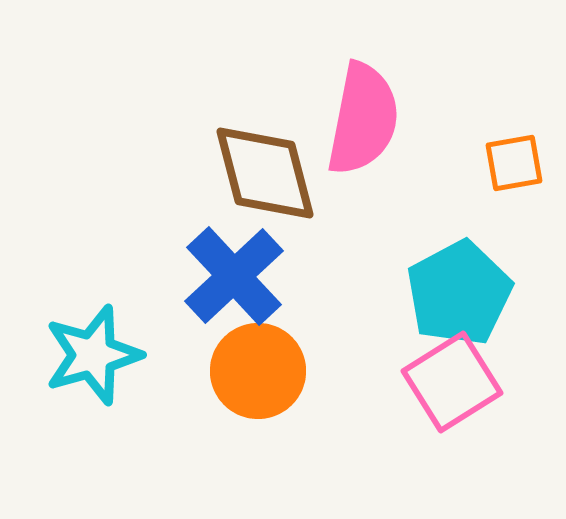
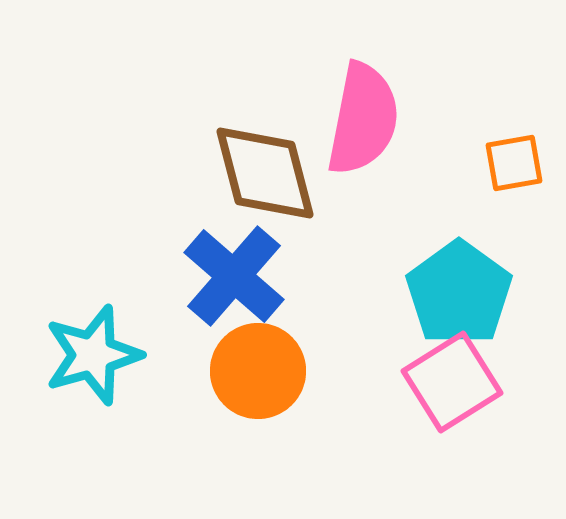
blue cross: rotated 6 degrees counterclockwise
cyan pentagon: rotated 8 degrees counterclockwise
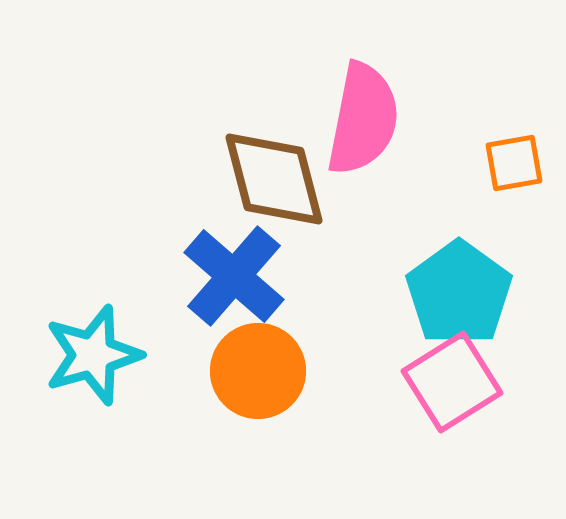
brown diamond: moved 9 px right, 6 px down
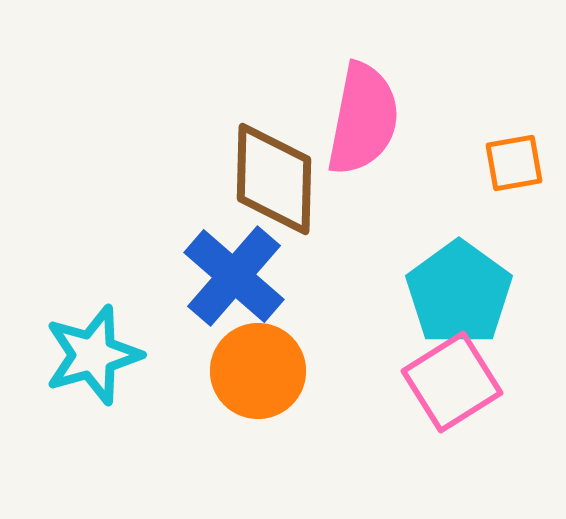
brown diamond: rotated 16 degrees clockwise
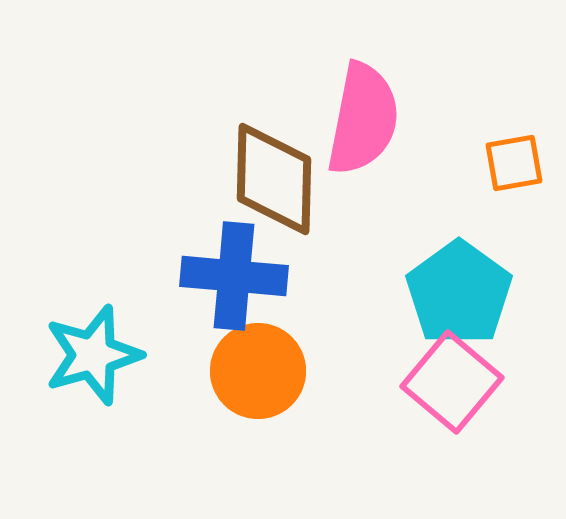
blue cross: rotated 36 degrees counterclockwise
pink square: rotated 18 degrees counterclockwise
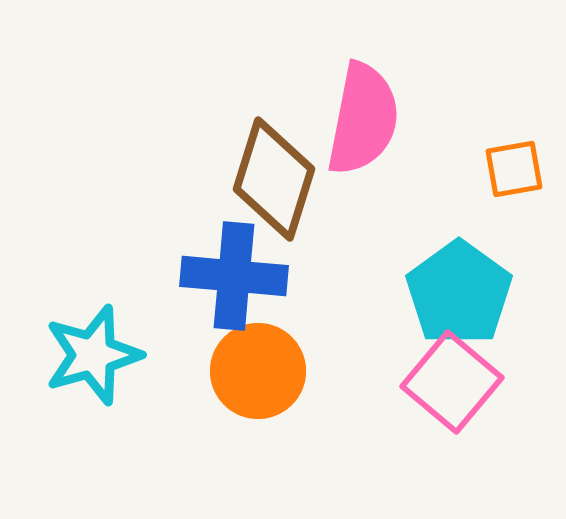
orange square: moved 6 px down
brown diamond: rotated 16 degrees clockwise
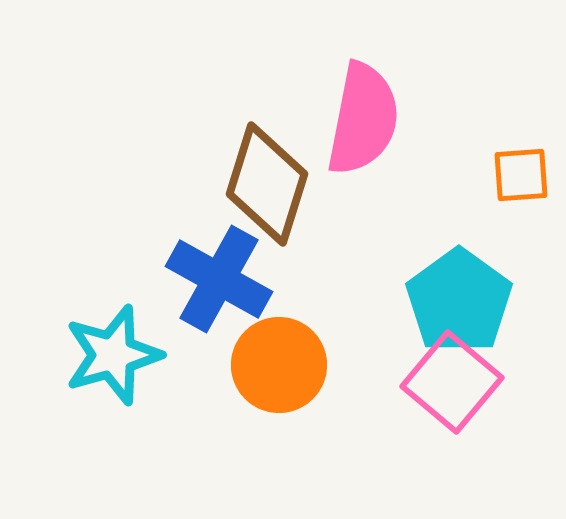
orange square: moved 7 px right, 6 px down; rotated 6 degrees clockwise
brown diamond: moved 7 px left, 5 px down
blue cross: moved 15 px left, 3 px down; rotated 24 degrees clockwise
cyan pentagon: moved 8 px down
cyan star: moved 20 px right
orange circle: moved 21 px right, 6 px up
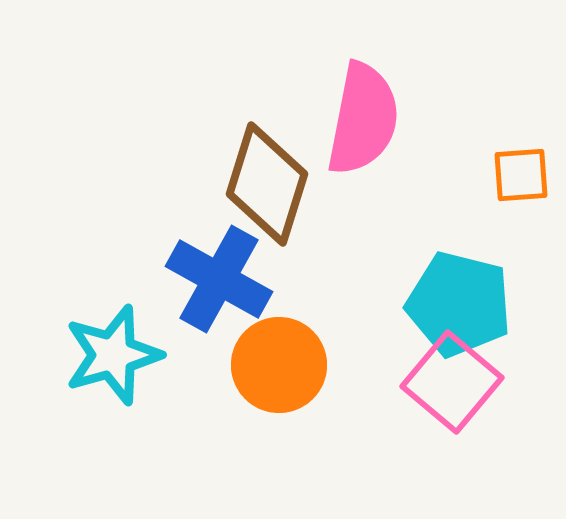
cyan pentagon: moved 3 px down; rotated 22 degrees counterclockwise
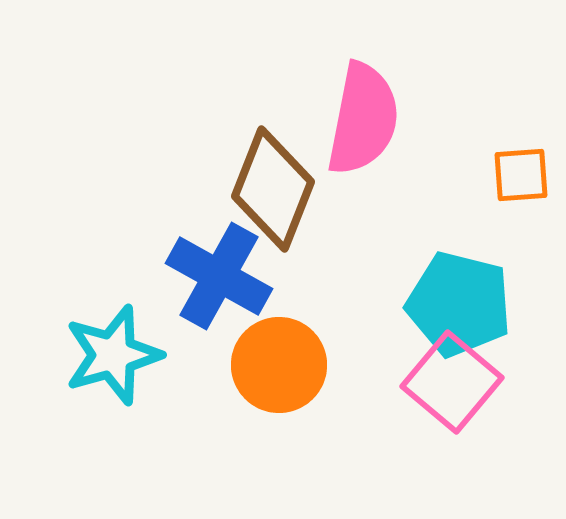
brown diamond: moved 6 px right, 5 px down; rotated 4 degrees clockwise
blue cross: moved 3 px up
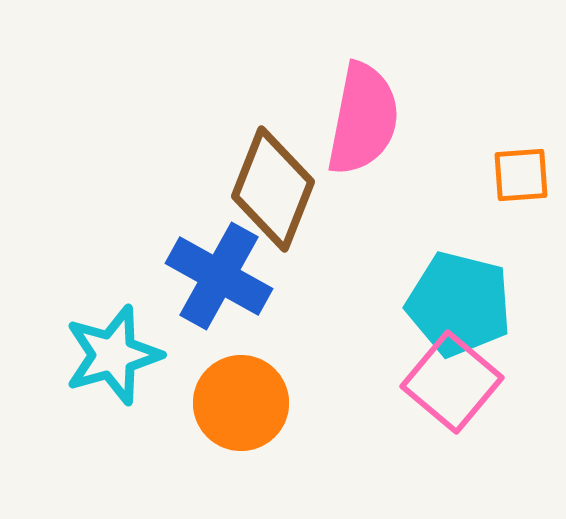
orange circle: moved 38 px left, 38 px down
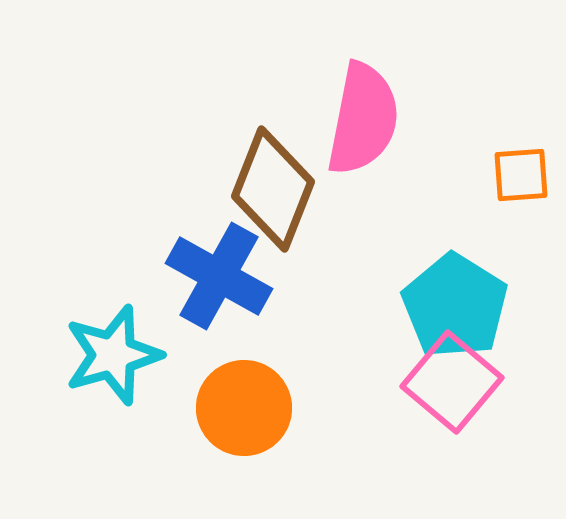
cyan pentagon: moved 4 px left, 2 px down; rotated 18 degrees clockwise
orange circle: moved 3 px right, 5 px down
